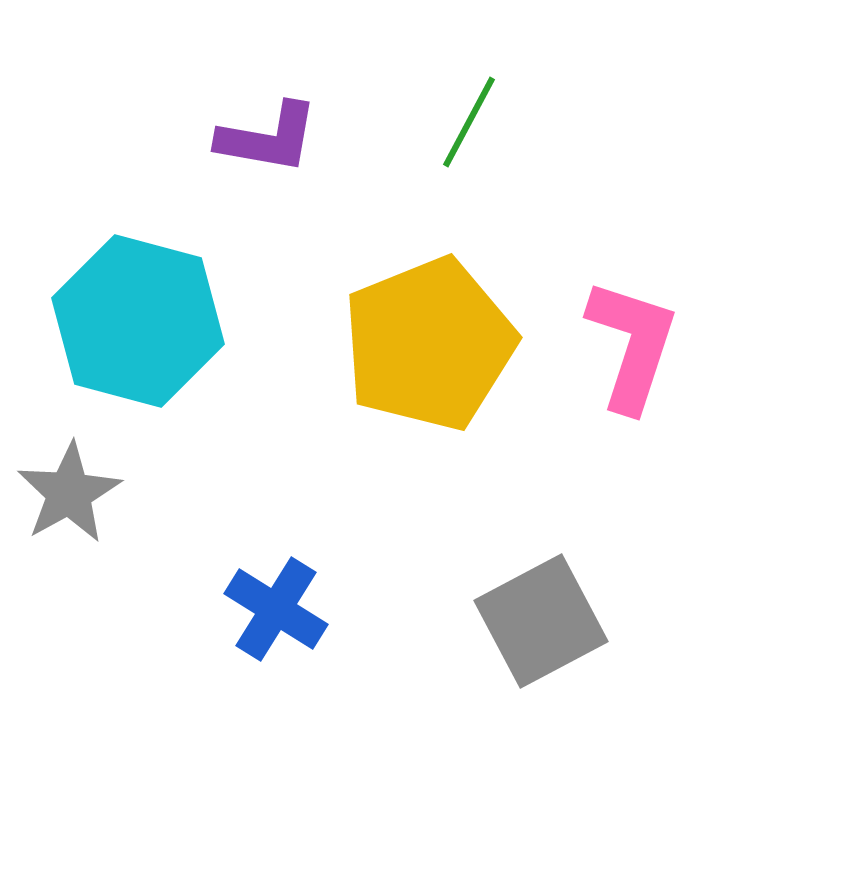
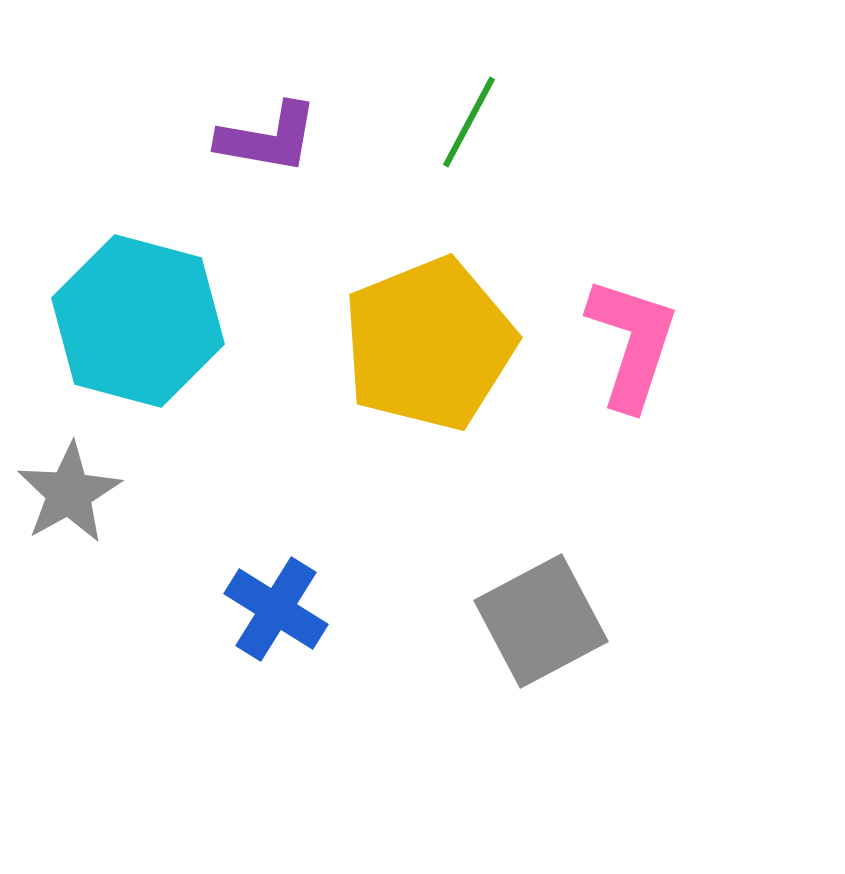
pink L-shape: moved 2 px up
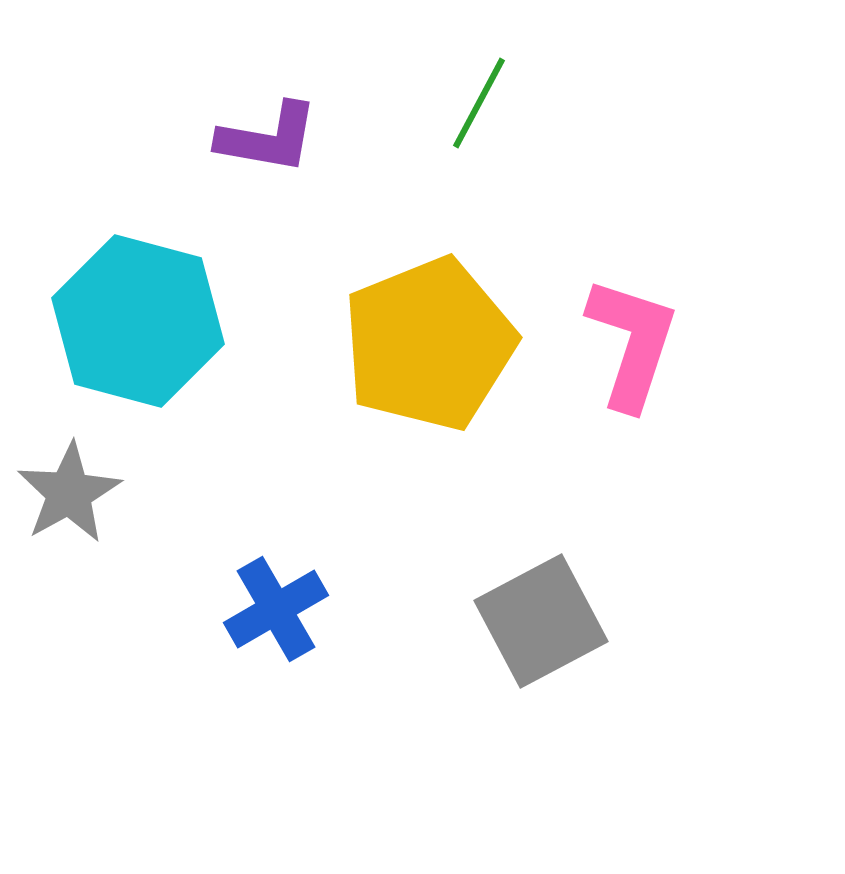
green line: moved 10 px right, 19 px up
blue cross: rotated 28 degrees clockwise
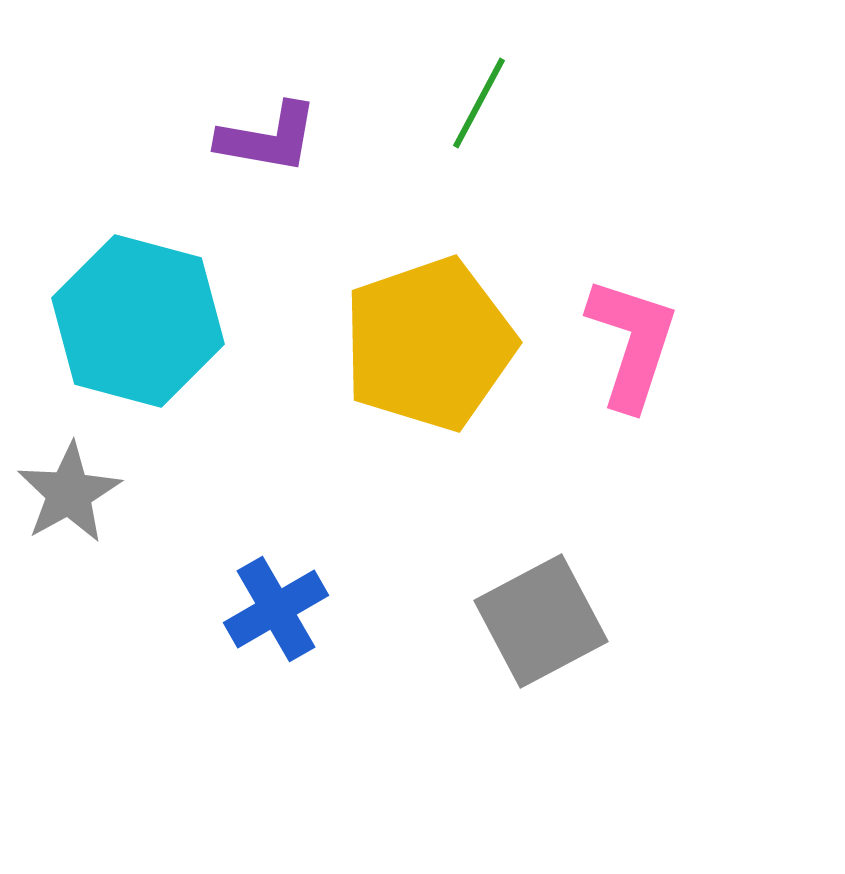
yellow pentagon: rotated 3 degrees clockwise
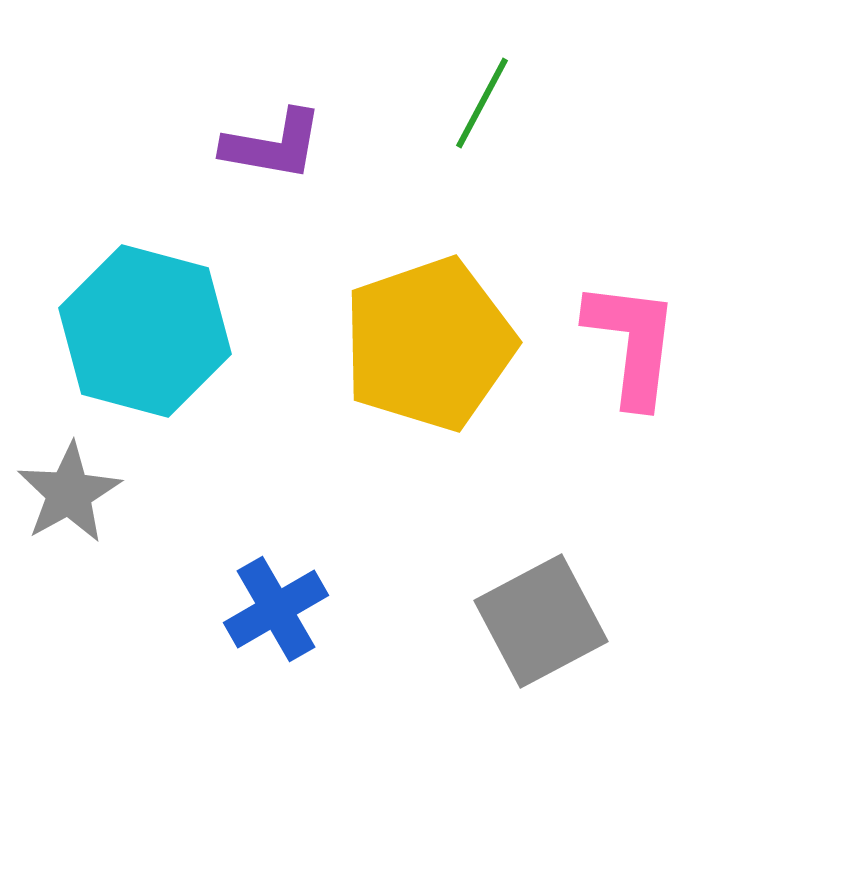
green line: moved 3 px right
purple L-shape: moved 5 px right, 7 px down
cyan hexagon: moved 7 px right, 10 px down
pink L-shape: rotated 11 degrees counterclockwise
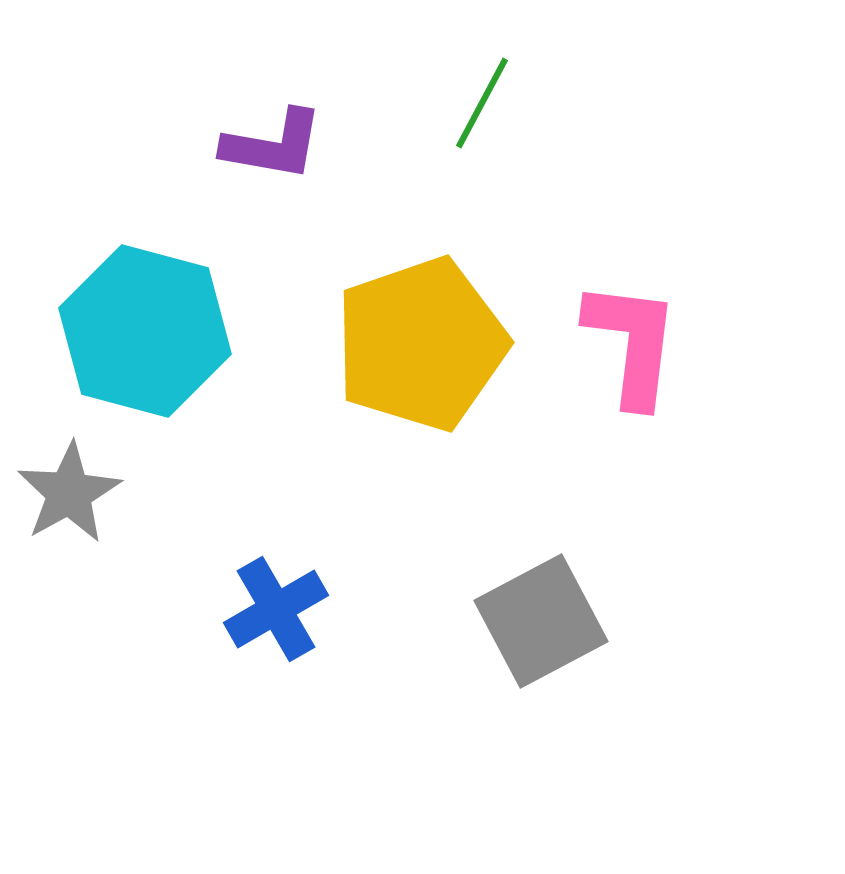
yellow pentagon: moved 8 px left
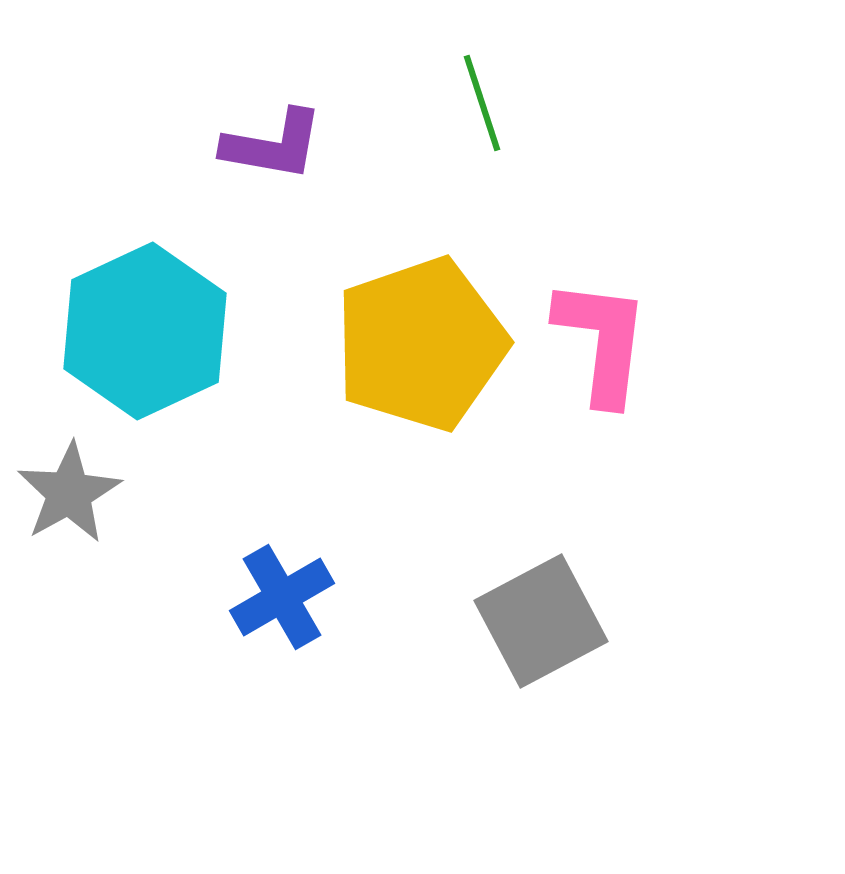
green line: rotated 46 degrees counterclockwise
cyan hexagon: rotated 20 degrees clockwise
pink L-shape: moved 30 px left, 2 px up
blue cross: moved 6 px right, 12 px up
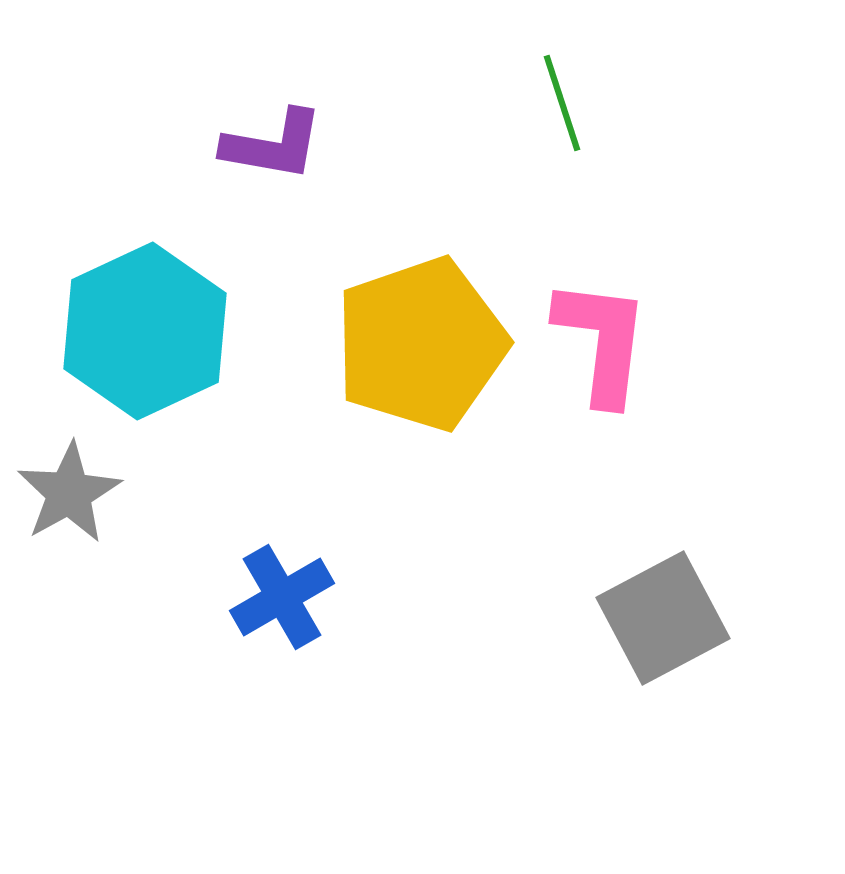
green line: moved 80 px right
gray square: moved 122 px right, 3 px up
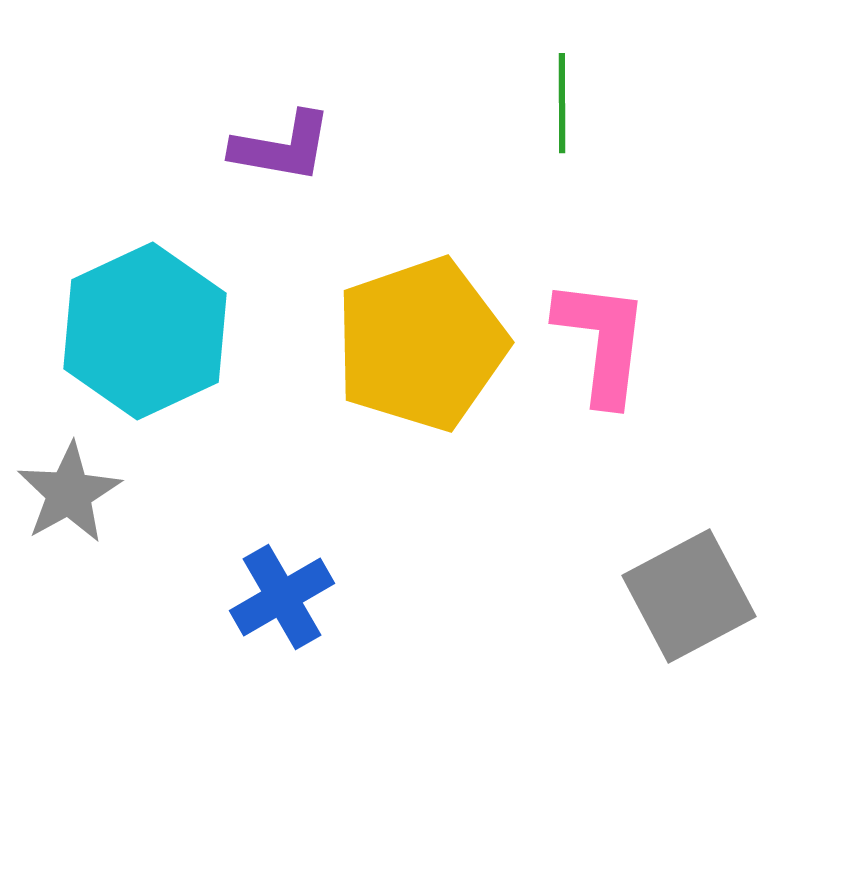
green line: rotated 18 degrees clockwise
purple L-shape: moved 9 px right, 2 px down
gray square: moved 26 px right, 22 px up
